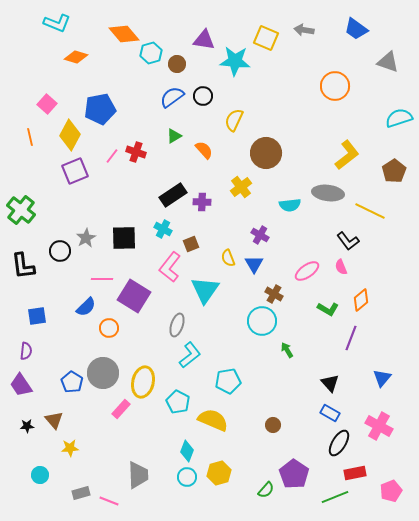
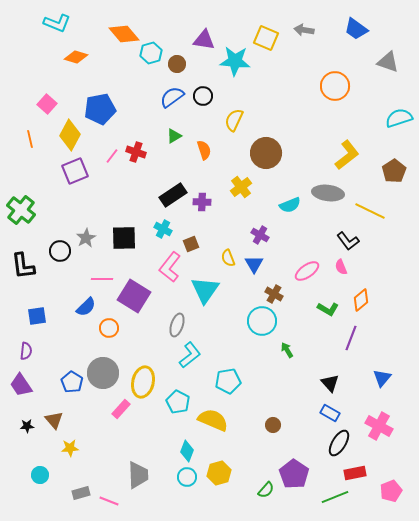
orange line at (30, 137): moved 2 px down
orange semicircle at (204, 150): rotated 24 degrees clockwise
cyan semicircle at (290, 205): rotated 15 degrees counterclockwise
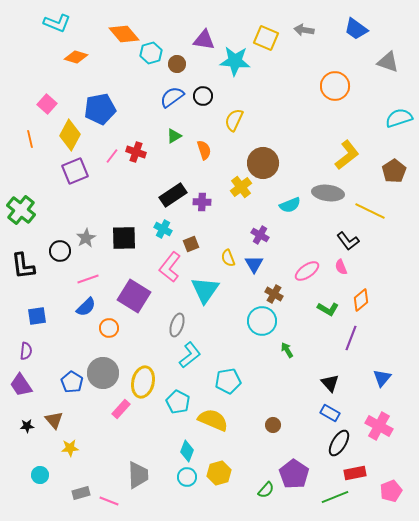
brown circle at (266, 153): moved 3 px left, 10 px down
pink line at (102, 279): moved 14 px left; rotated 20 degrees counterclockwise
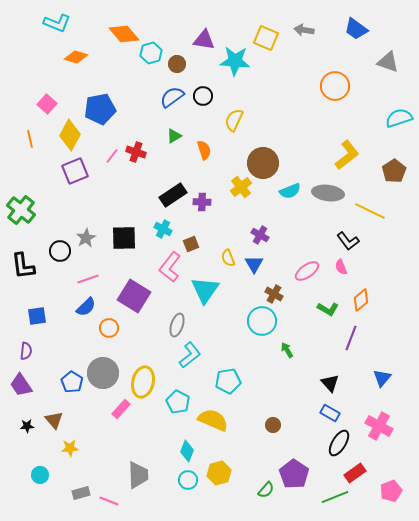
cyan semicircle at (290, 205): moved 14 px up
red rectangle at (355, 473): rotated 25 degrees counterclockwise
cyan circle at (187, 477): moved 1 px right, 3 px down
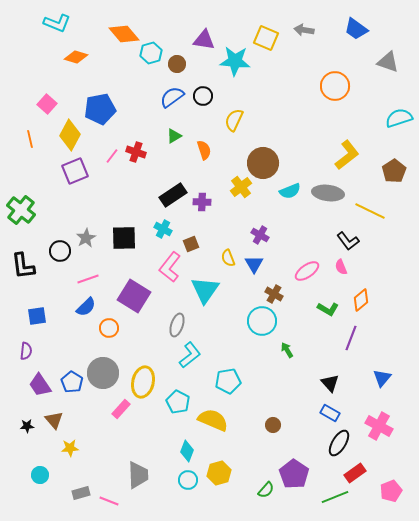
purple trapezoid at (21, 385): moved 19 px right
